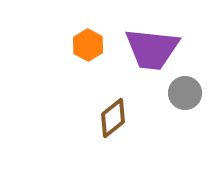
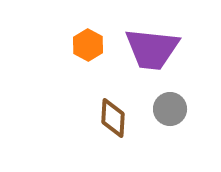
gray circle: moved 15 px left, 16 px down
brown diamond: rotated 48 degrees counterclockwise
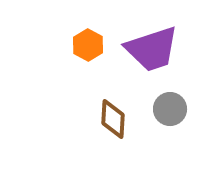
purple trapezoid: rotated 24 degrees counterclockwise
brown diamond: moved 1 px down
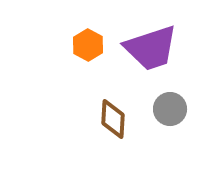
purple trapezoid: moved 1 px left, 1 px up
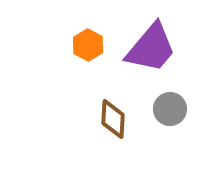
purple trapezoid: rotated 32 degrees counterclockwise
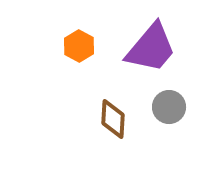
orange hexagon: moved 9 px left, 1 px down
gray circle: moved 1 px left, 2 px up
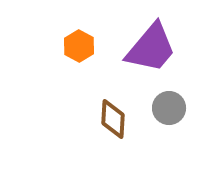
gray circle: moved 1 px down
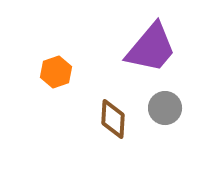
orange hexagon: moved 23 px left, 26 px down; rotated 12 degrees clockwise
gray circle: moved 4 px left
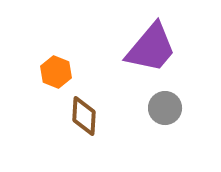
orange hexagon: rotated 20 degrees counterclockwise
brown diamond: moved 29 px left, 3 px up
